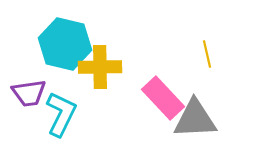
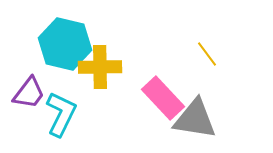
yellow line: rotated 24 degrees counterclockwise
purple trapezoid: rotated 45 degrees counterclockwise
gray triangle: rotated 12 degrees clockwise
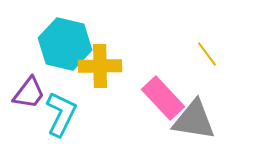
yellow cross: moved 1 px up
gray triangle: moved 1 px left, 1 px down
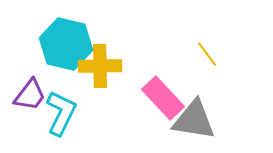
cyan hexagon: moved 1 px right
purple trapezoid: moved 1 px right, 2 px down
cyan L-shape: moved 1 px up
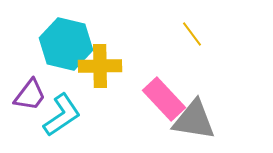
yellow line: moved 15 px left, 20 px up
pink rectangle: moved 1 px right, 1 px down
cyan L-shape: moved 1 px right, 2 px down; rotated 30 degrees clockwise
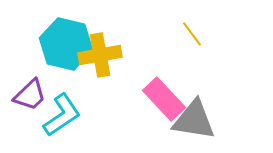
yellow cross: moved 11 px up; rotated 9 degrees counterclockwise
purple trapezoid: rotated 9 degrees clockwise
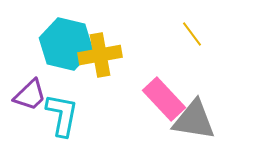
cyan L-shape: rotated 45 degrees counterclockwise
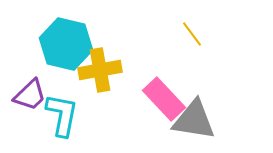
yellow cross: moved 15 px down
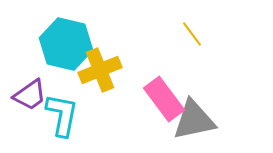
yellow cross: rotated 12 degrees counterclockwise
purple trapezoid: rotated 9 degrees clockwise
pink rectangle: rotated 6 degrees clockwise
gray triangle: rotated 21 degrees counterclockwise
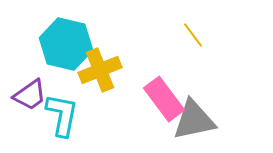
yellow line: moved 1 px right, 1 px down
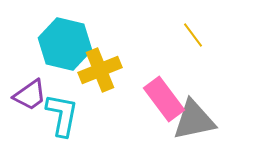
cyan hexagon: moved 1 px left
